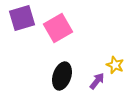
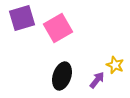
purple arrow: moved 1 px up
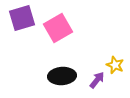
black ellipse: rotated 68 degrees clockwise
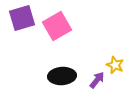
pink square: moved 1 px left, 2 px up
